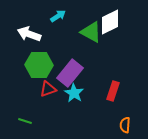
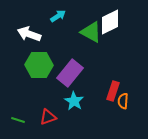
red triangle: moved 28 px down
cyan star: moved 8 px down
green line: moved 7 px left, 1 px up
orange semicircle: moved 2 px left, 24 px up
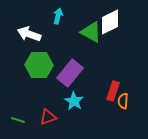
cyan arrow: rotated 42 degrees counterclockwise
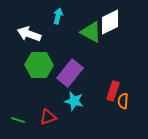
cyan star: rotated 18 degrees counterclockwise
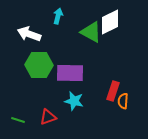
purple rectangle: rotated 52 degrees clockwise
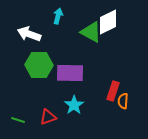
white diamond: moved 2 px left
cyan star: moved 4 px down; rotated 24 degrees clockwise
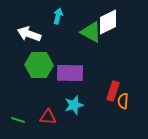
cyan star: rotated 18 degrees clockwise
red triangle: rotated 24 degrees clockwise
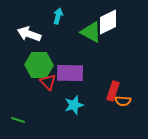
orange semicircle: rotated 91 degrees counterclockwise
red triangle: moved 35 px up; rotated 42 degrees clockwise
